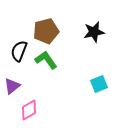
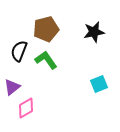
brown pentagon: moved 2 px up
purple triangle: moved 1 px down
pink diamond: moved 3 px left, 2 px up
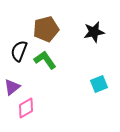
green L-shape: moved 1 px left
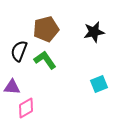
purple triangle: rotated 42 degrees clockwise
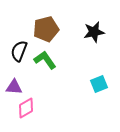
purple triangle: moved 2 px right
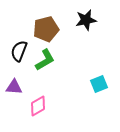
black star: moved 8 px left, 12 px up
green L-shape: rotated 95 degrees clockwise
pink diamond: moved 12 px right, 2 px up
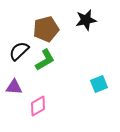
black semicircle: rotated 25 degrees clockwise
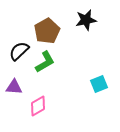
brown pentagon: moved 1 px right, 2 px down; rotated 15 degrees counterclockwise
green L-shape: moved 2 px down
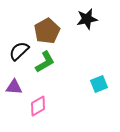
black star: moved 1 px right, 1 px up
